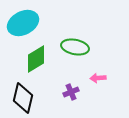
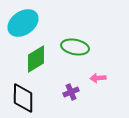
cyan ellipse: rotated 8 degrees counterclockwise
black diamond: rotated 12 degrees counterclockwise
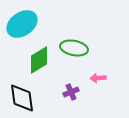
cyan ellipse: moved 1 px left, 1 px down
green ellipse: moved 1 px left, 1 px down
green diamond: moved 3 px right, 1 px down
black diamond: moved 1 px left; rotated 8 degrees counterclockwise
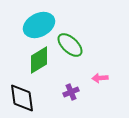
cyan ellipse: moved 17 px right, 1 px down; rotated 8 degrees clockwise
green ellipse: moved 4 px left, 3 px up; rotated 32 degrees clockwise
pink arrow: moved 2 px right
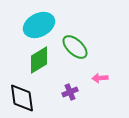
green ellipse: moved 5 px right, 2 px down
purple cross: moved 1 px left
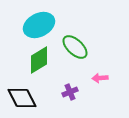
black diamond: rotated 20 degrees counterclockwise
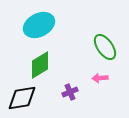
green ellipse: moved 30 px right; rotated 12 degrees clockwise
green diamond: moved 1 px right, 5 px down
black diamond: rotated 72 degrees counterclockwise
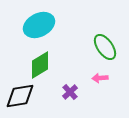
purple cross: rotated 21 degrees counterclockwise
black diamond: moved 2 px left, 2 px up
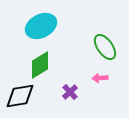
cyan ellipse: moved 2 px right, 1 px down
